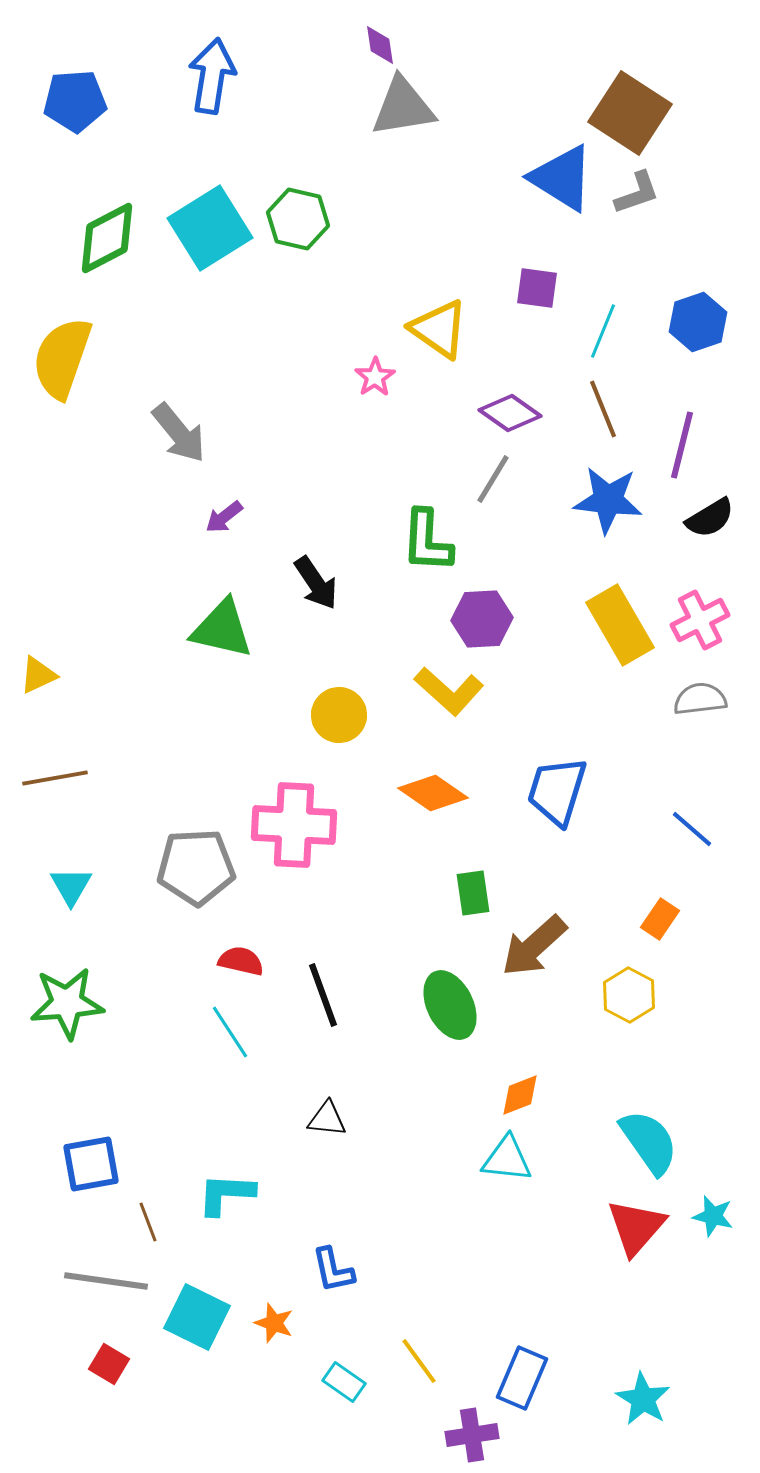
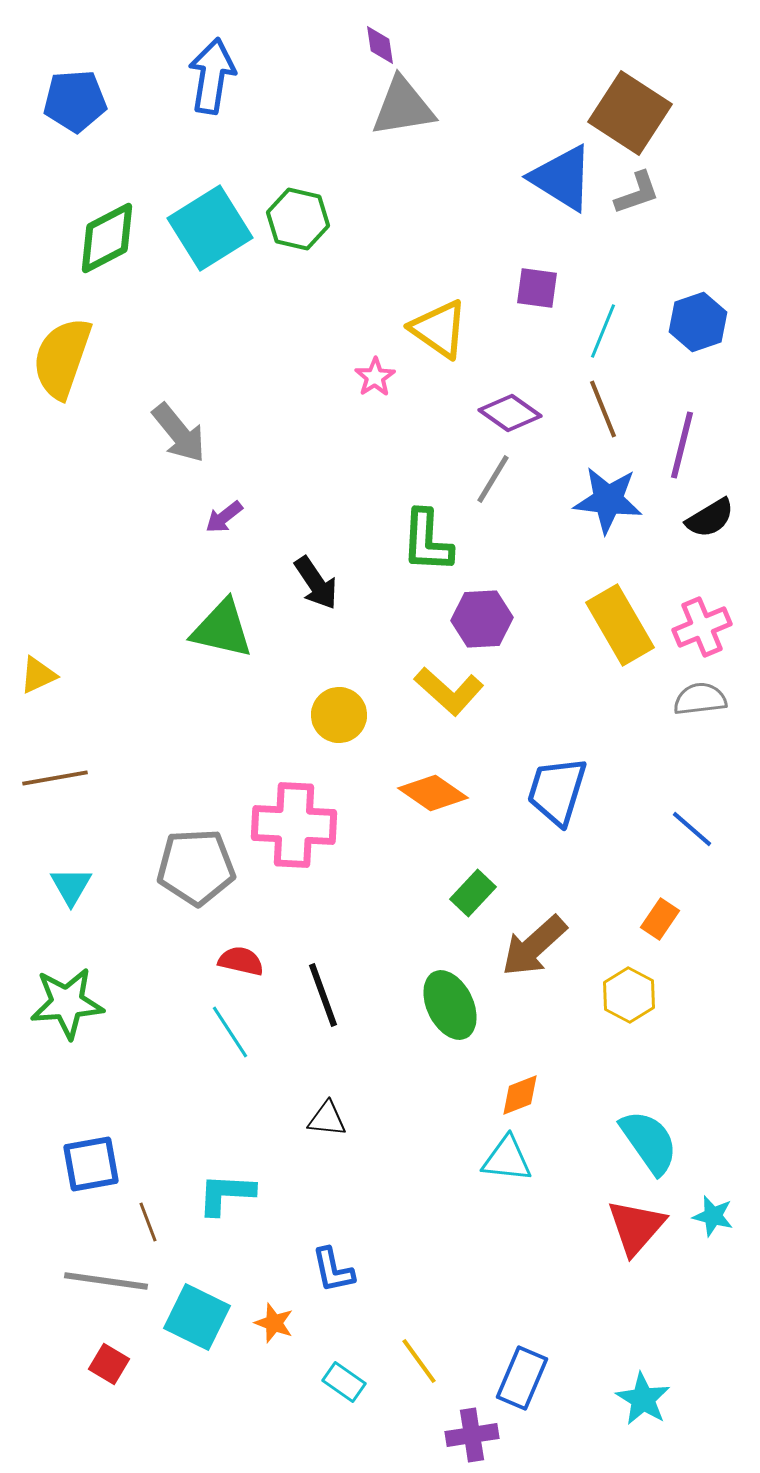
pink cross at (700, 620): moved 2 px right, 7 px down; rotated 4 degrees clockwise
green rectangle at (473, 893): rotated 51 degrees clockwise
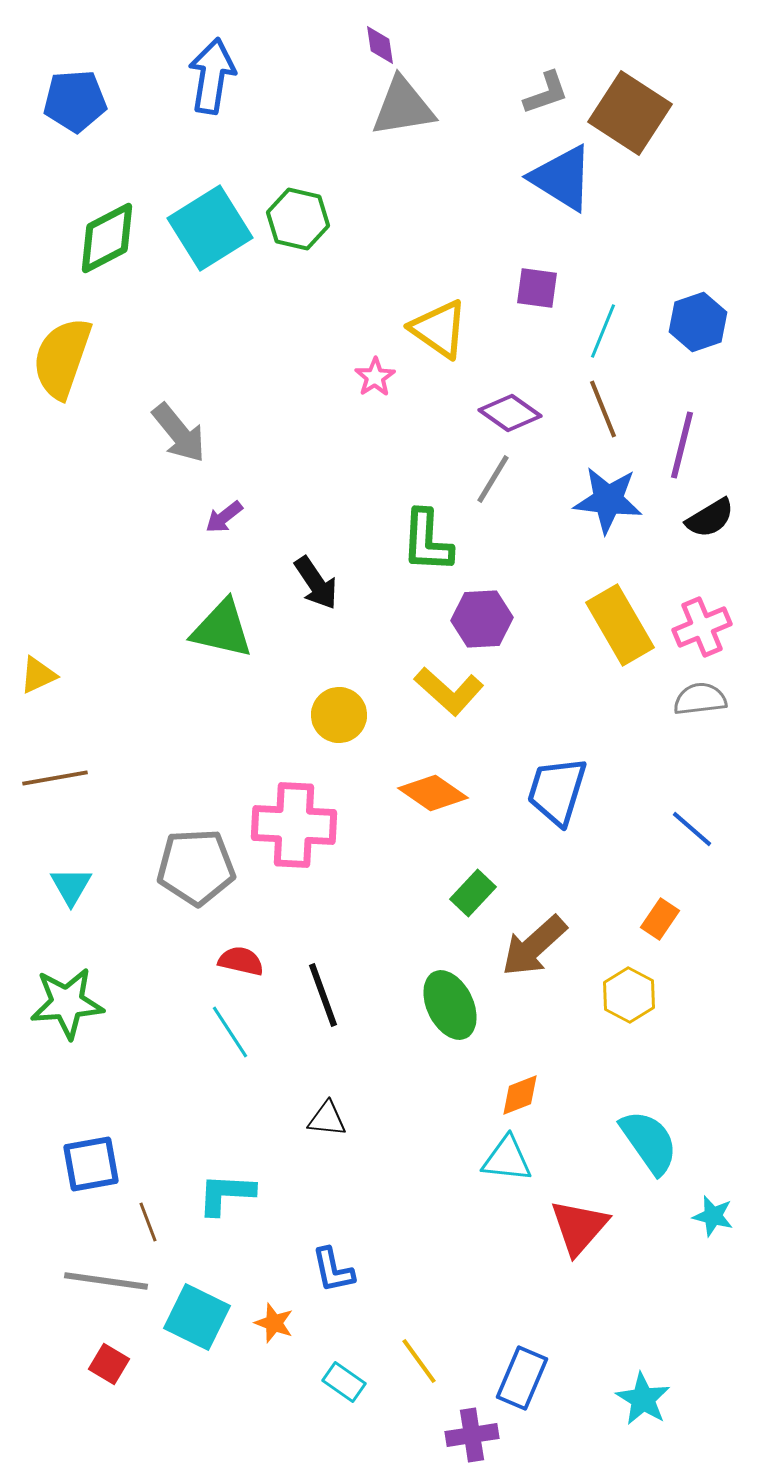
gray L-shape at (637, 193): moved 91 px left, 100 px up
red triangle at (636, 1227): moved 57 px left
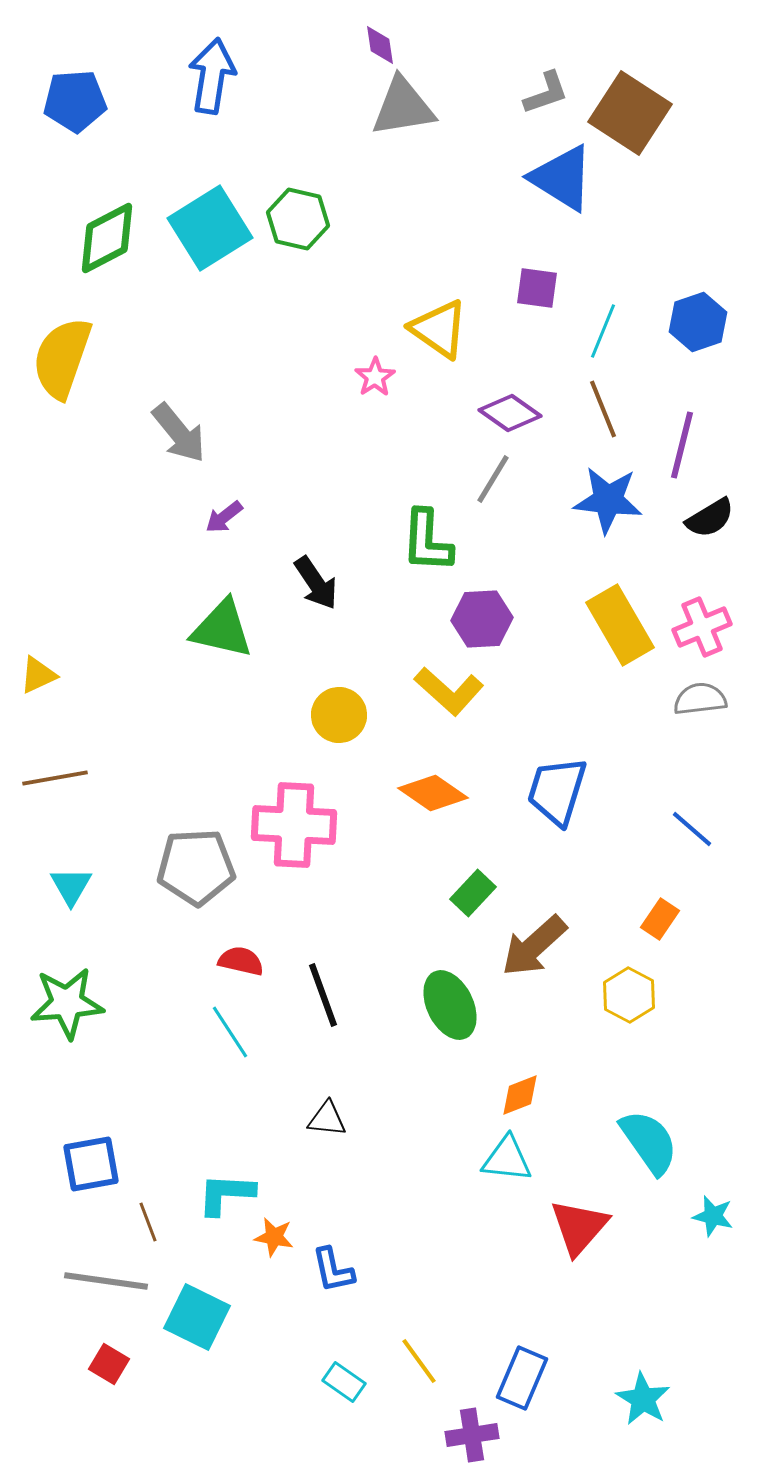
orange star at (274, 1323): moved 86 px up; rotated 9 degrees counterclockwise
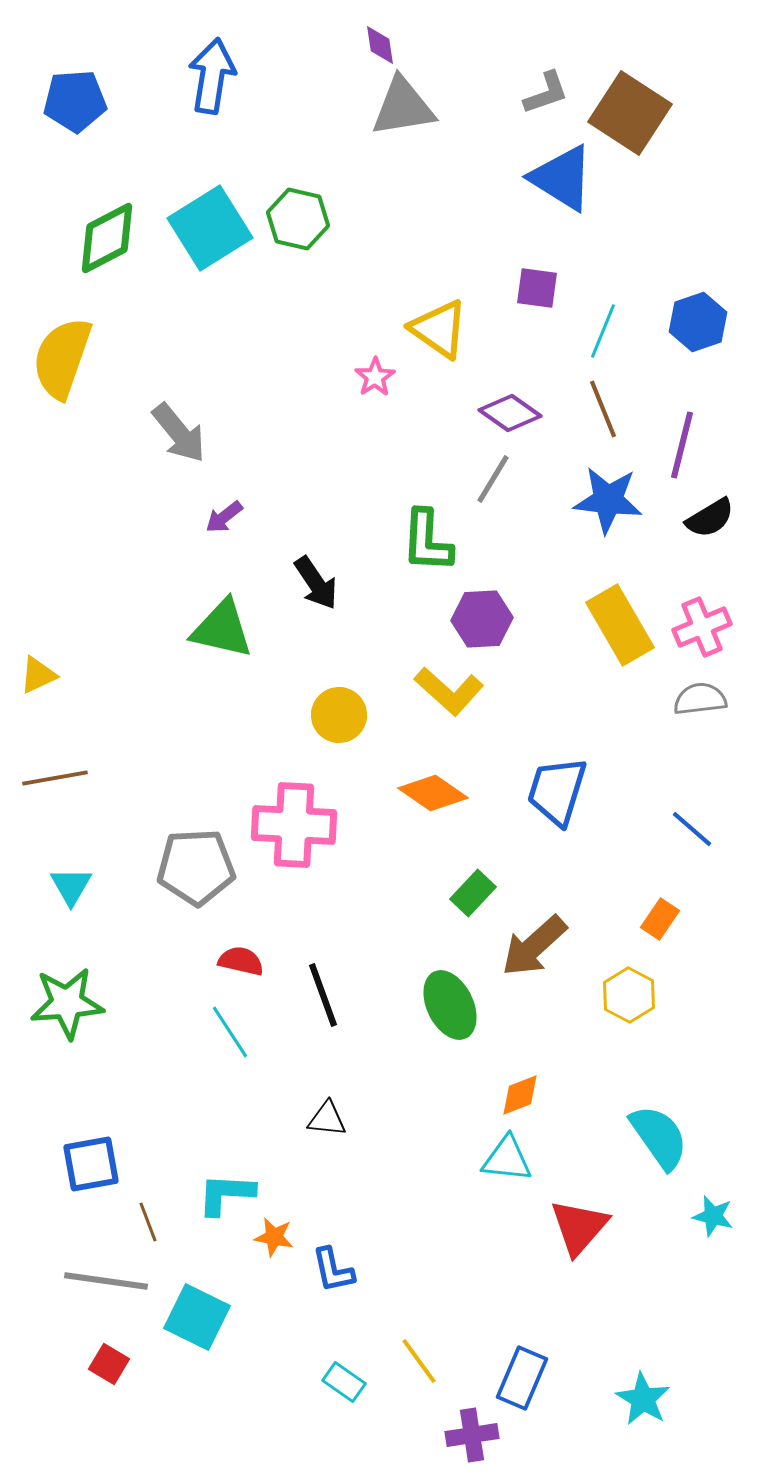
cyan semicircle at (649, 1142): moved 10 px right, 5 px up
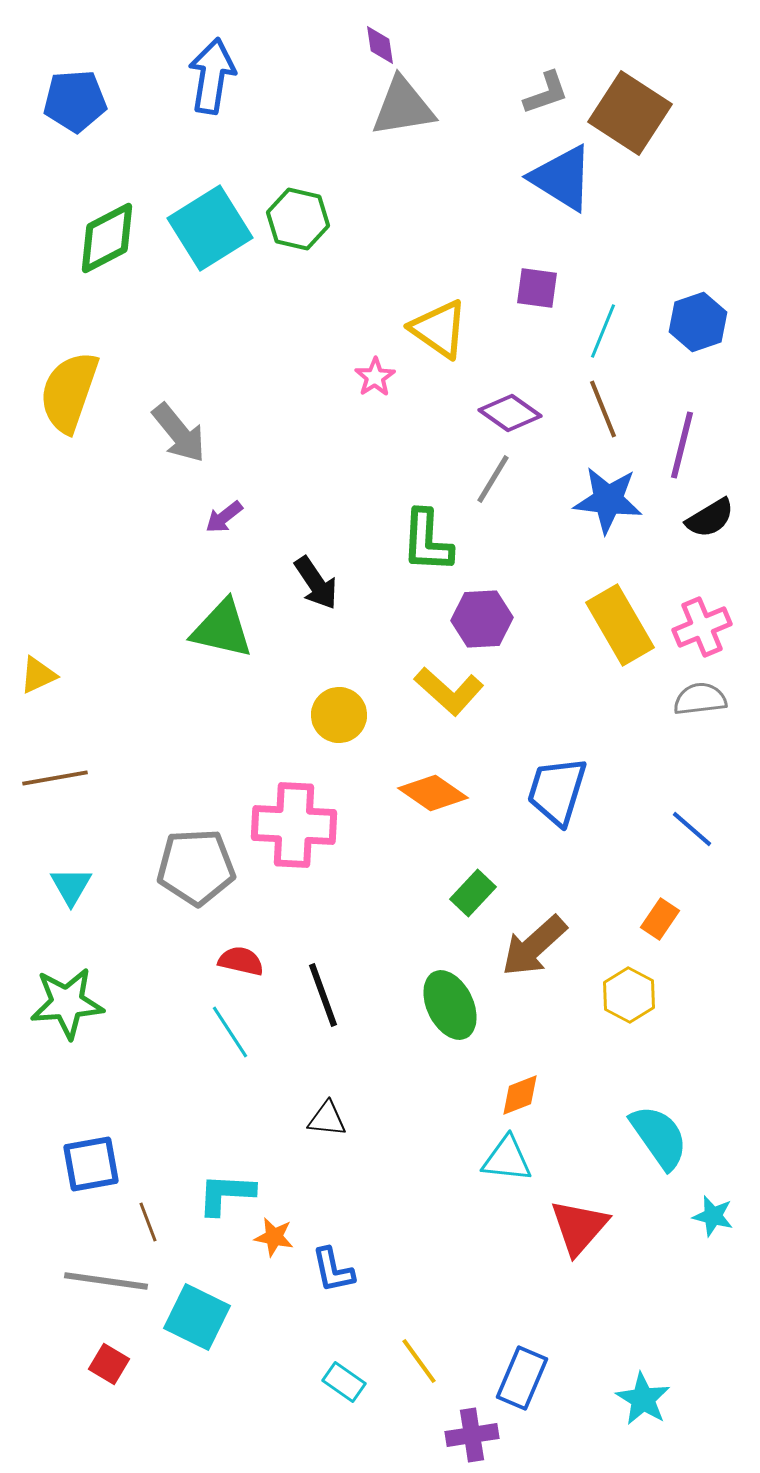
yellow semicircle at (62, 358): moved 7 px right, 34 px down
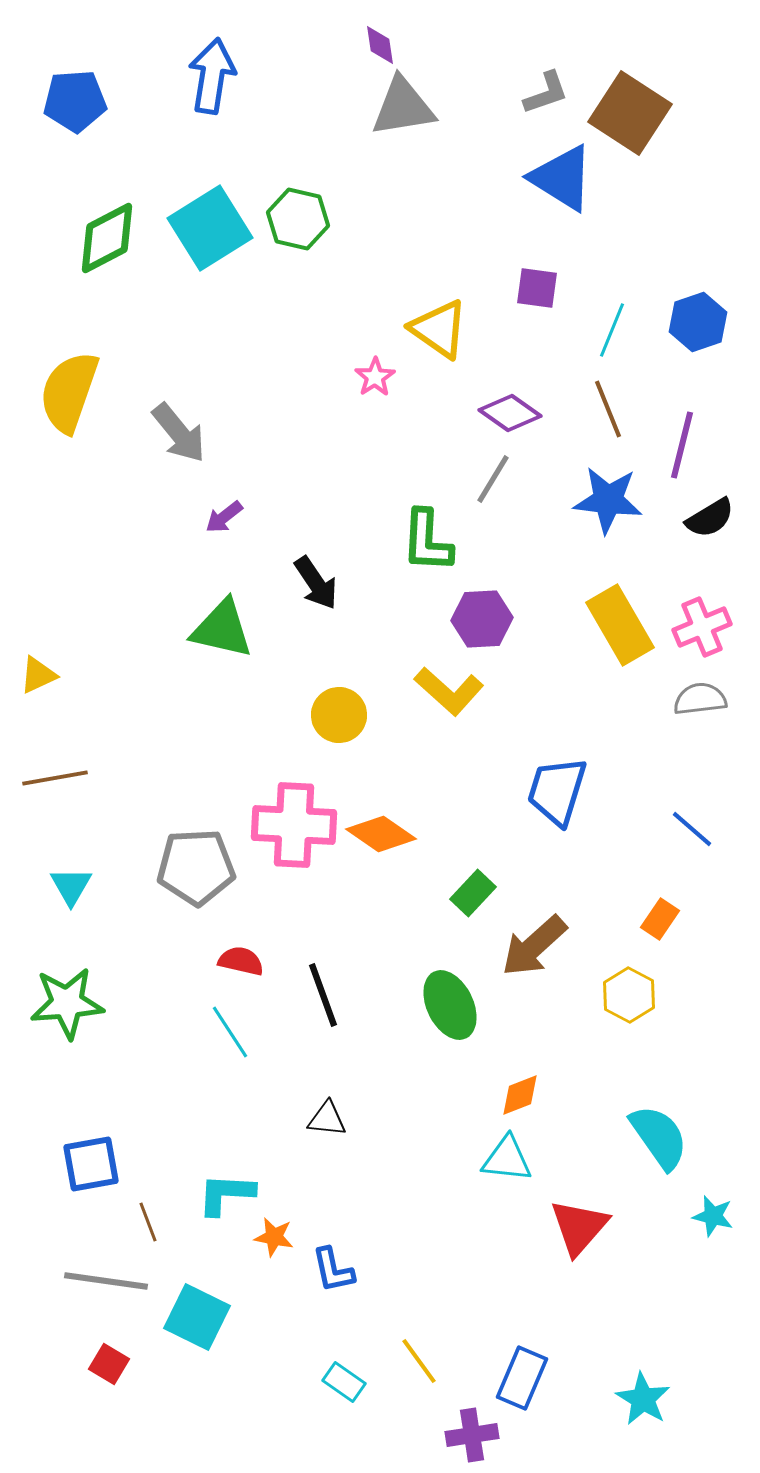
cyan line at (603, 331): moved 9 px right, 1 px up
brown line at (603, 409): moved 5 px right
orange diamond at (433, 793): moved 52 px left, 41 px down
